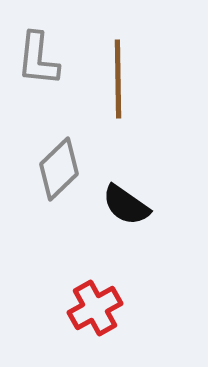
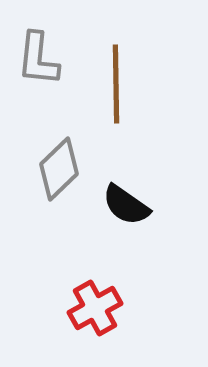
brown line: moved 2 px left, 5 px down
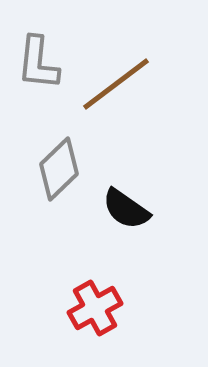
gray L-shape: moved 4 px down
brown line: rotated 54 degrees clockwise
black semicircle: moved 4 px down
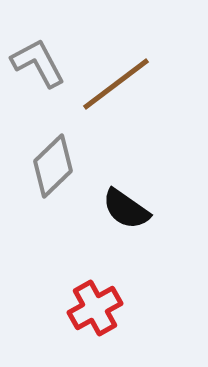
gray L-shape: rotated 146 degrees clockwise
gray diamond: moved 6 px left, 3 px up
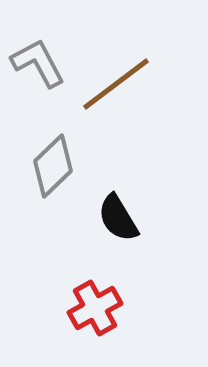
black semicircle: moved 8 px left, 9 px down; rotated 24 degrees clockwise
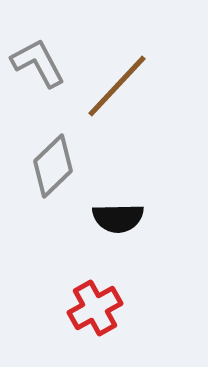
brown line: moved 1 px right, 2 px down; rotated 10 degrees counterclockwise
black semicircle: rotated 60 degrees counterclockwise
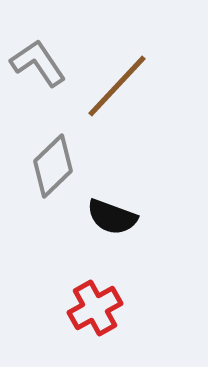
gray L-shape: rotated 6 degrees counterclockwise
black semicircle: moved 6 px left, 1 px up; rotated 21 degrees clockwise
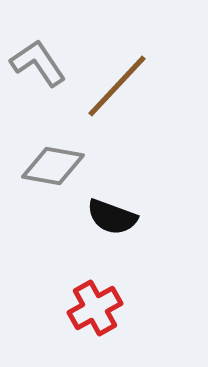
gray diamond: rotated 54 degrees clockwise
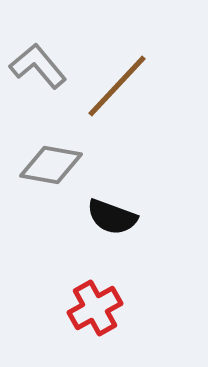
gray L-shape: moved 3 px down; rotated 6 degrees counterclockwise
gray diamond: moved 2 px left, 1 px up
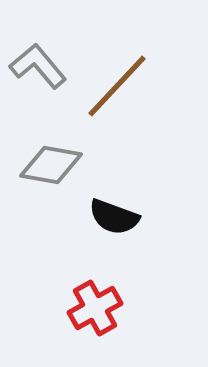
black semicircle: moved 2 px right
